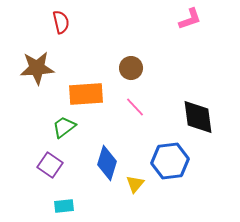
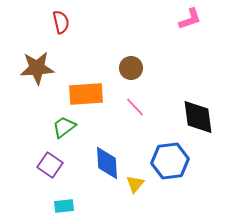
blue diamond: rotated 20 degrees counterclockwise
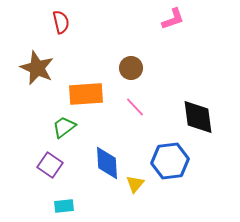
pink L-shape: moved 17 px left
brown star: rotated 28 degrees clockwise
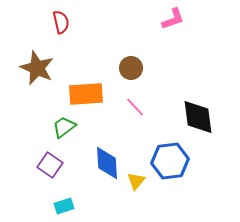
yellow triangle: moved 1 px right, 3 px up
cyan rectangle: rotated 12 degrees counterclockwise
